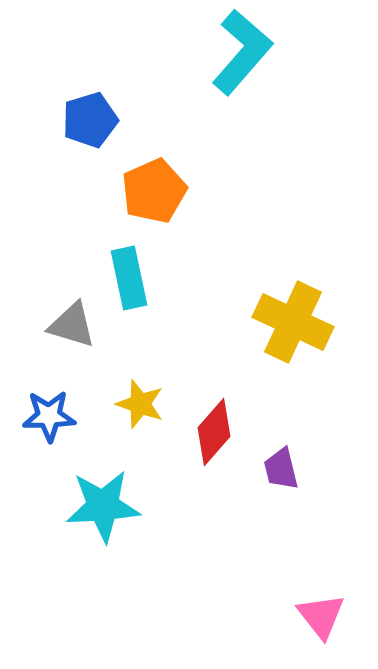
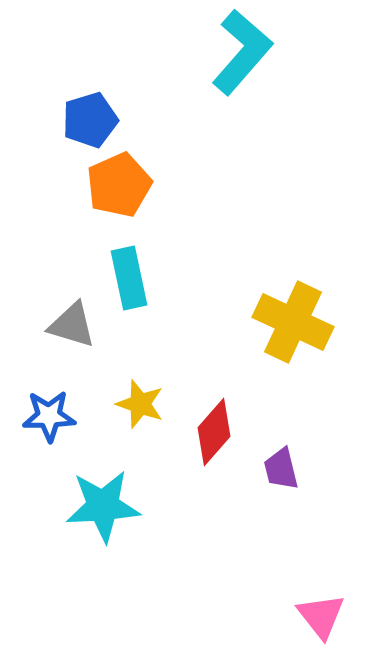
orange pentagon: moved 35 px left, 6 px up
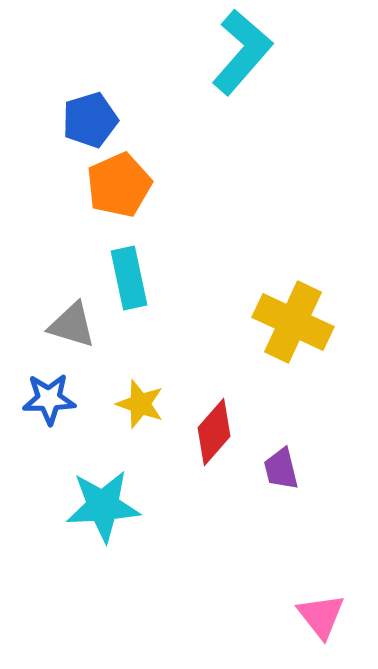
blue star: moved 17 px up
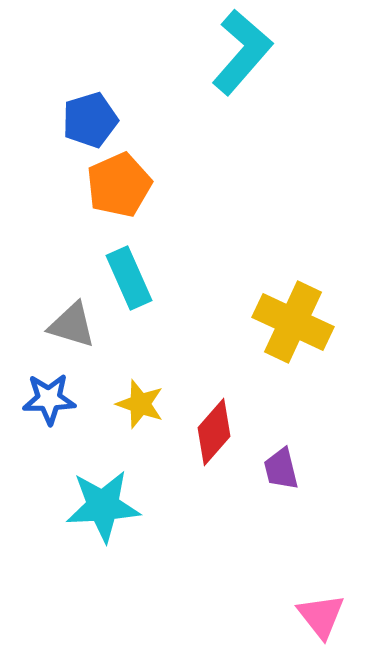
cyan rectangle: rotated 12 degrees counterclockwise
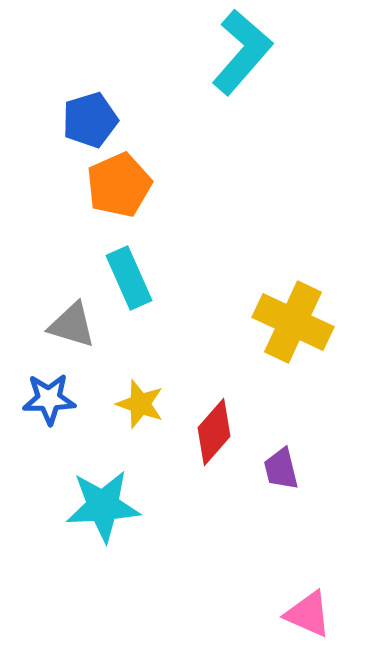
pink triangle: moved 13 px left, 2 px up; rotated 28 degrees counterclockwise
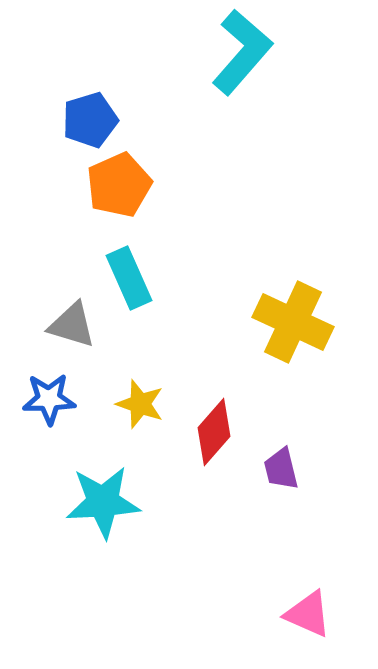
cyan star: moved 4 px up
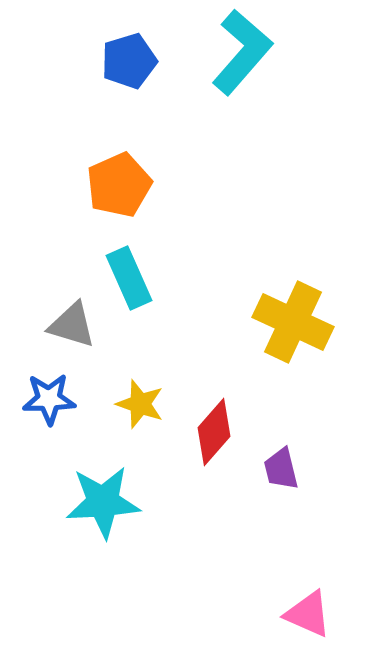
blue pentagon: moved 39 px right, 59 px up
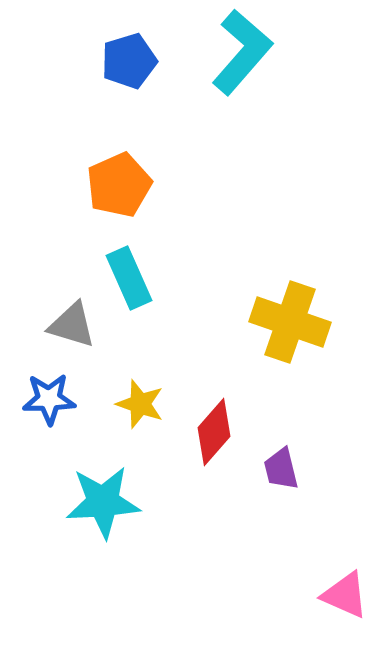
yellow cross: moved 3 px left; rotated 6 degrees counterclockwise
pink triangle: moved 37 px right, 19 px up
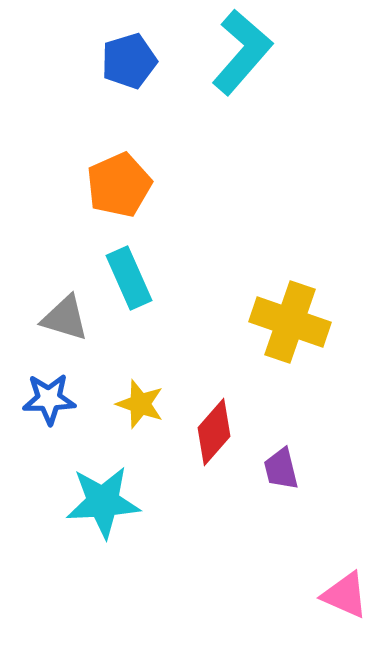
gray triangle: moved 7 px left, 7 px up
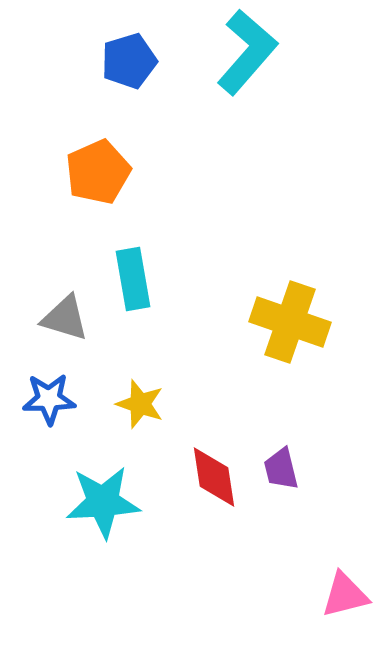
cyan L-shape: moved 5 px right
orange pentagon: moved 21 px left, 13 px up
cyan rectangle: moved 4 px right, 1 px down; rotated 14 degrees clockwise
red diamond: moved 45 px down; rotated 50 degrees counterclockwise
pink triangle: rotated 38 degrees counterclockwise
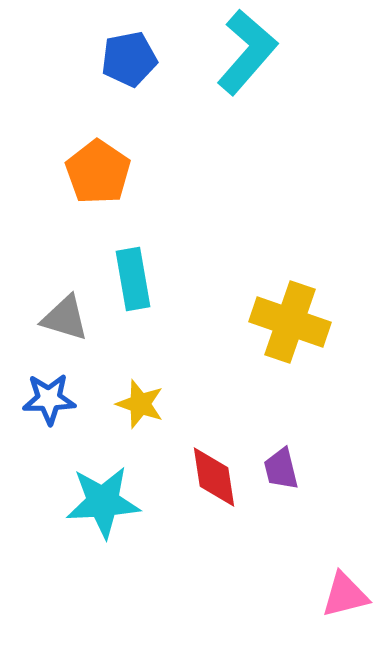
blue pentagon: moved 2 px up; rotated 6 degrees clockwise
orange pentagon: rotated 14 degrees counterclockwise
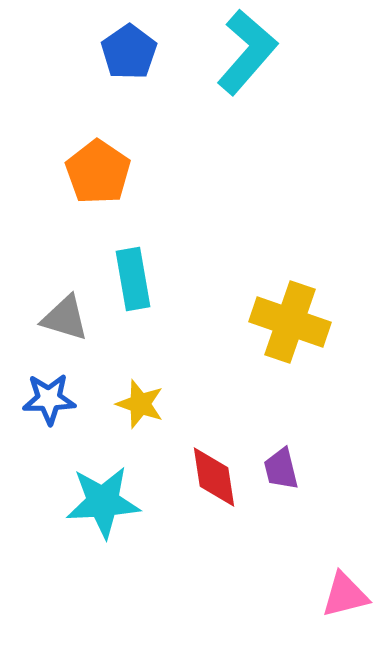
blue pentagon: moved 7 px up; rotated 24 degrees counterclockwise
